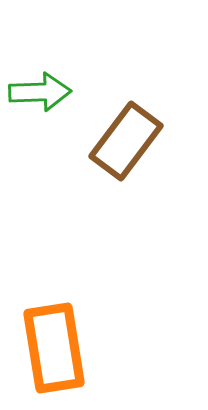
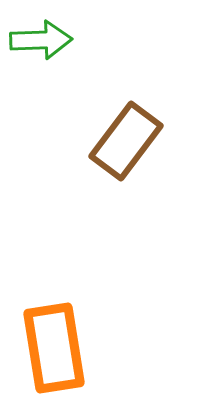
green arrow: moved 1 px right, 52 px up
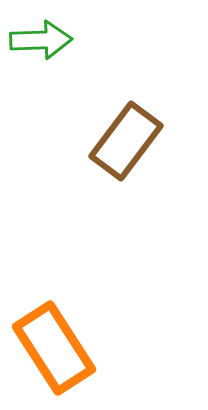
orange rectangle: rotated 24 degrees counterclockwise
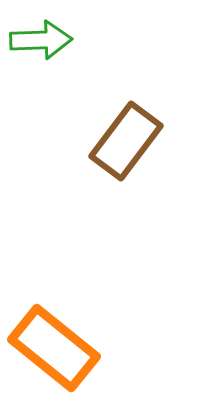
orange rectangle: rotated 18 degrees counterclockwise
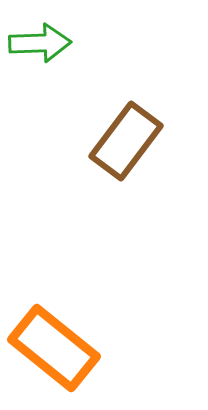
green arrow: moved 1 px left, 3 px down
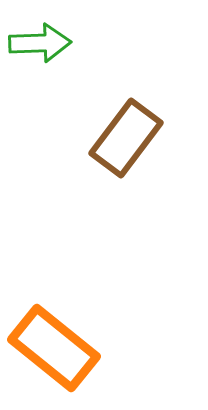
brown rectangle: moved 3 px up
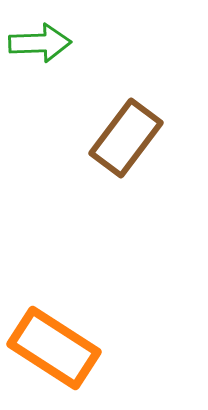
orange rectangle: rotated 6 degrees counterclockwise
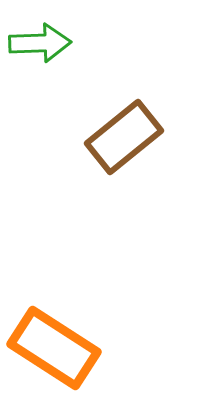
brown rectangle: moved 2 px left, 1 px up; rotated 14 degrees clockwise
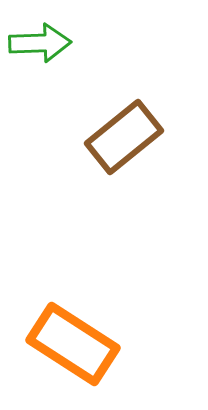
orange rectangle: moved 19 px right, 4 px up
